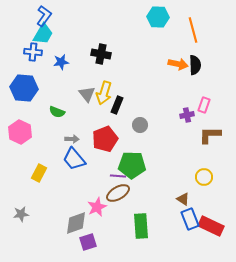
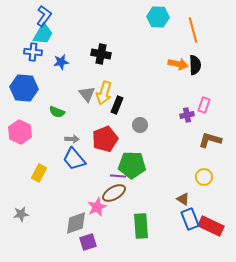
brown L-shape: moved 5 px down; rotated 15 degrees clockwise
brown ellipse: moved 4 px left
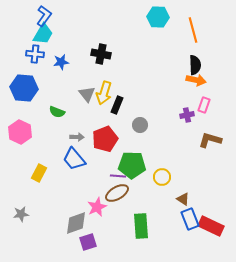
blue cross: moved 2 px right, 2 px down
orange arrow: moved 18 px right, 16 px down
gray arrow: moved 5 px right, 2 px up
yellow circle: moved 42 px left
brown ellipse: moved 3 px right
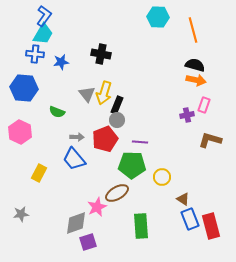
black semicircle: rotated 72 degrees counterclockwise
gray circle: moved 23 px left, 5 px up
purple line: moved 22 px right, 34 px up
red rectangle: rotated 50 degrees clockwise
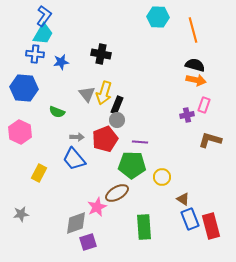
green rectangle: moved 3 px right, 1 px down
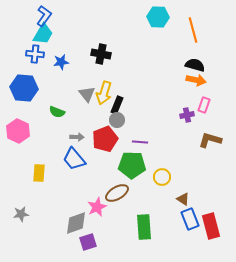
pink hexagon: moved 2 px left, 1 px up
yellow rectangle: rotated 24 degrees counterclockwise
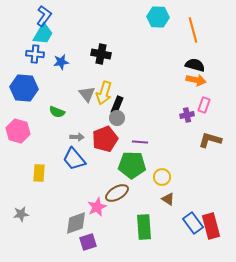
gray circle: moved 2 px up
pink hexagon: rotated 10 degrees counterclockwise
brown triangle: moved 15 px left
blue rectangle: moved 3 px right, 4 px down; rotated 15 degrees counterclockwise
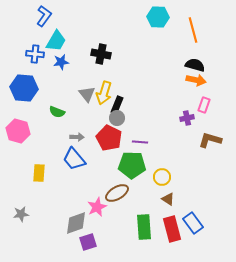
cyan trapezoid: moved 13 px right, 7 px down
purple cross: moved 3 px down
red pentagon: moved 4 px right, 1 px up; rotated 25 degrees counterclockwise
red rectangle: moved 39 px left, 3 px down
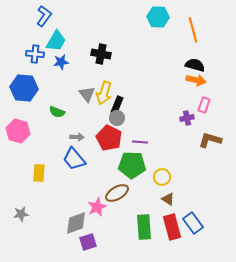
red rectangle: moved 2 px up
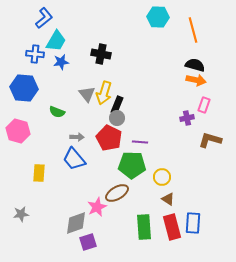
blue L-shape: moved 2 px down; rotated 15 degrees clockwise
blue rectangle: rotated 40 degrees clockwise
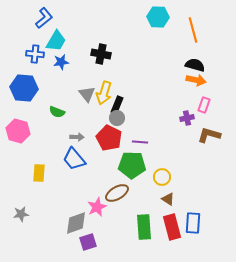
brown L-shape: moved 1 px left, 5 px up
